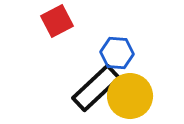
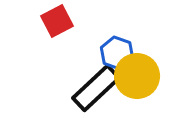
blue hexagon: rotated 16 degrees clockwise
yellow circle: moved 7 px right, 20 px up
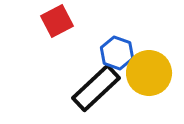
yellow circle: moved 12 px right, 3 px up
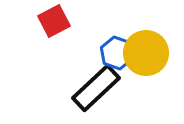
red square: moved 3 px left
yellow circle: moved 3 px left, 20 px up
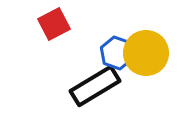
red square: moved 3 px down
black rectangle: moved 1 px left, 2 px up; rotated 12 degrees clockwise
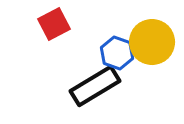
yellow circle: moved 6 px right, 11 px up
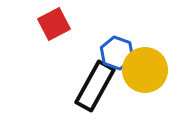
yellow circle: moved 7 px left, 28 px down
black rectangle: rotated 30 degrees counterclockwise
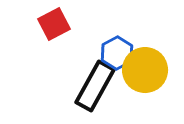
blue hexagon: rotated 12 degrees clockwise
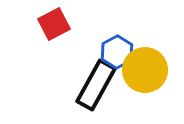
blue hexagon: moved 1 px up
black rectangle: moved 1 px right, 1 px up
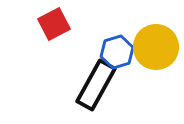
blue hexagon: rotated 12 degrees clockwise
yellow circle: moved 11 px right, 23 px up
